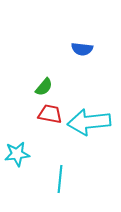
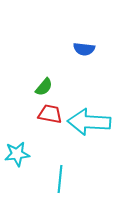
blue semicircle: moved 2 px right
cyan arrow: rotated 9 degrees clockwise
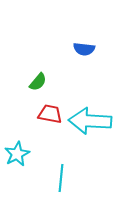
green semicircle: moved 6 px left, 5 px up
cyan arrow: moved 1 px right, 1 px up
cyan star: rotated 20 degrees counterclockwise
cyan line: moved 1 px right, 1 px up
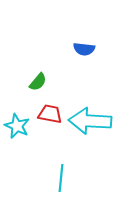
cyan star: moved 28 px up; rotated 20 degrees counterclockwise
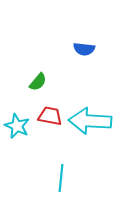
red trapezoid: moved 2 px down
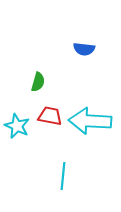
green semicircle: rotated 24 degrees counterclockwise
cyan line: moved 2 px right, 2 px up
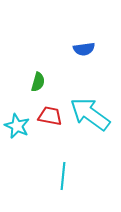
blue semicircle: rotated 15 degrees counterclockwise
cyan arrow: moved 7 px up; rotated 33 degrees clockwise
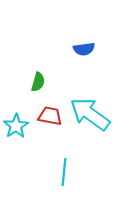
cyan star: moved 1 px left; rotated 15 degrees clockwise
cyan line: moved 1 px right, 4 px up
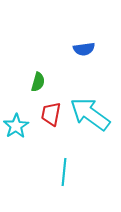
red trapezoid: moved 1 px right, 2 px up; rotated 90 degrees counterclockwise
